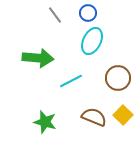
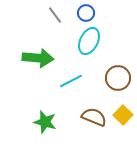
blue circle: moved 2 px left
cyan ellipse: moved 3 px left
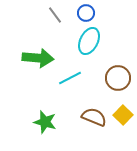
cyan line: moved 1 px left, 3 px up
